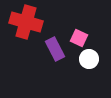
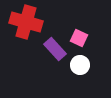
purple rectangle: rotated 15 degrees counterclockwise
white circle: moved 9 px left, 6 px down
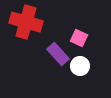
purple rectangle: moved 3 px right, 5 px down
white circle: moved 1 px down
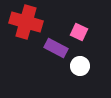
pink square: moved 6 px up
purple rectangle: moved 2 px left, 6 px up; rotated 20 degrees counterclockwise
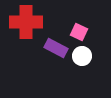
red cross: rotated 16 degrees counterclockwise
white circle: moved 2 px right, 10 px up
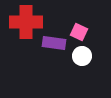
purple rectangle: moved 2 px left, 5 px up; rotated 20 degrees counterclockwise
